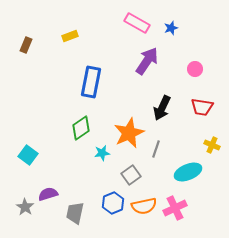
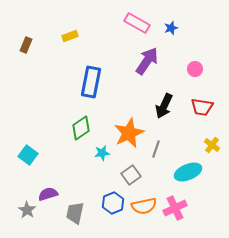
black arrow: moved 2 px right, 2 px up
yellow cross: rotated 14 degrees clockwise
gray star: moved 2 px right, 3 px down
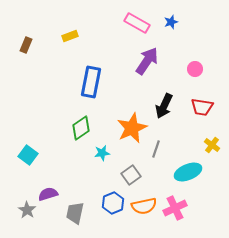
blue star: moved 6 px up
orange star: moved 3 px right, 5 px up
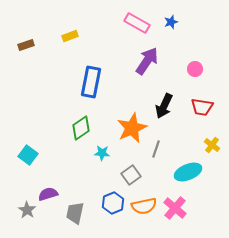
brown rectangle: rotated 49 degrees clockwise
cyan star: rotated 14 degrees clockwise
pink cross: rotated 25 degrees counterclockwise
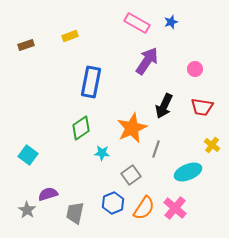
orange semicircle: moved 2 px down; rotated 45 degrees counterclockwise
